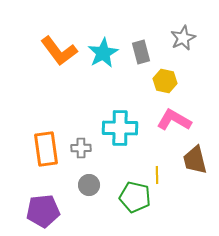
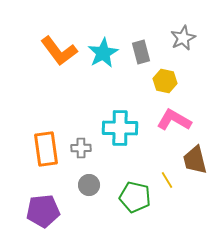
yellow line: moved 10 px right, 5 px down; rotated 30 degrees counterclockwise
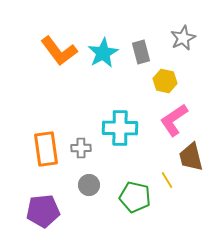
pink L-shape: rotated 64 degrees counterclockwise
brown trapezoid: moved 4 px left, 3 px up
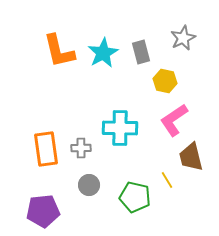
orange L-shape: rotated 24 degrees clockwise
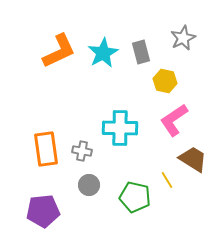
orange L-shape: rotated 102 degrees counterclockwise
gray cross: moved 1 px right, 3 px down; rotated 12 degrees clockwise
brown trapezoid: moved 2 px right, 2 px down; rotated 136 degrees clockwise
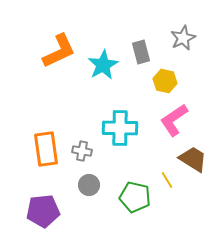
cyan star: moved 12 px down
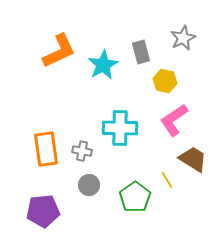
green pentagon: rotated 24 degrees clockwise
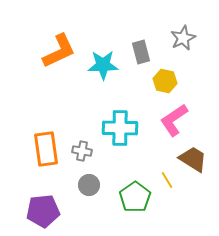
cyan star: rotated 28 degrees clockwise
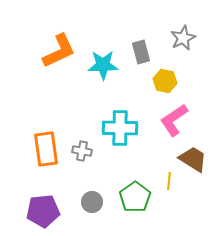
yellow line: moved 2 px right, 1 px down; rotated 36 degrees clockwise
gray circle: moved 3 px right, 17 px down
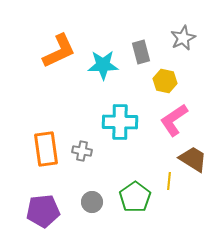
cyan cross: moved 6 px up
